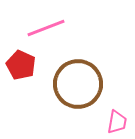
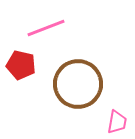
red pentagon: rotated 12 degrees counterclockwise
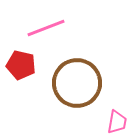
brown circle: moved 1 px left, 1 px up
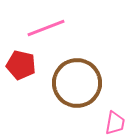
pink trapezoid: moved 2 px left, 1 px down
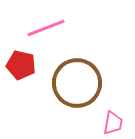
pink trapezoid: moved 2 px left
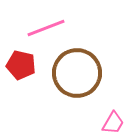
brown circle: moved 10 px up
pink trapezoid: rotated 20 degrees clockwise
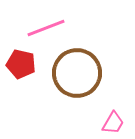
red pentagon: moved 1 px up
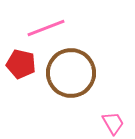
brown circle: moved 6 px left
pink trapezoid: rotated 60 degrees counterclockwise
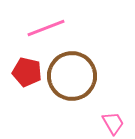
red pentagon: moved 6 px right, 8 px down
brown circle: moved 1 px right, 3 px down
